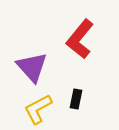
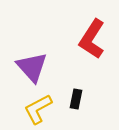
red L-shape: moved 12 px right; rotated 6 degrees counterclockwise
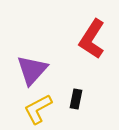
purple triangle: moved 3 px down; rotated 24 degrees clockwise
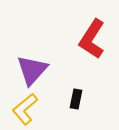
yellow L-shape: moved 13 px left; rotated 12 degrees counterclockwise
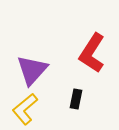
red L-shape: moved 14 px down
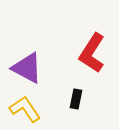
purple triangle: moved 5 px left, 2 px up; rotated 44 degrees counterclockwise
yellow L-shape: rotated 96 degrees clockwise
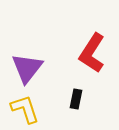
purple triangle: rotated 40 degrees clockwise
yellow L-shape: rotated 16 degrees clockwise
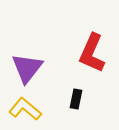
red L-shape: rotated 9 degrees counterclockwise
yellow L-shape: rotated 32 degrees counterclockwise
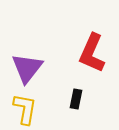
yellow L-shape: rotated 60 degrees clockwise
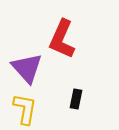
red L-shape: moved 30 px left, 14 px up
purple triangle: rotated 20 degrees counterclockwise
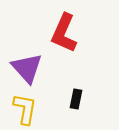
red L-shape: moved 2 px right, 6 px up
